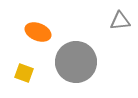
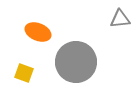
gray triangle: moved 2 px up
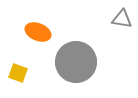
gray triangle: moved 2 px right; rotated 15 degrees clockwise
yellow square: moved 6 px left
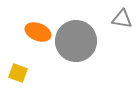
gray circle: moved 21 px up
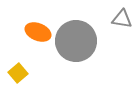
yellow square: rotated 30 degrees clockwise
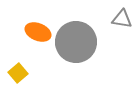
gray circle: moved 1 px down
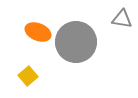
yellow square: moved 10 px right, 3 px down
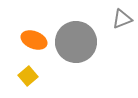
gray triangle: rotated 30 degrees counterclockwise
orange ellipse: moved 4 px left, 8 px down
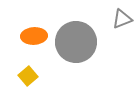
orange ellipse: moved 4 px up; rotated 25 degrees counterclockwise
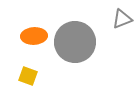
gray circle: moved 1 px left
yellow square: rotated 30 degrees counterclockwise
